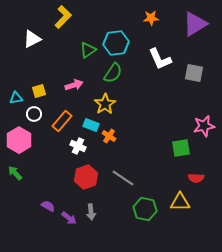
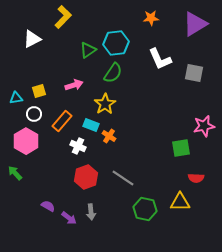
pink hexagon: moved 7 px right, 1 px down
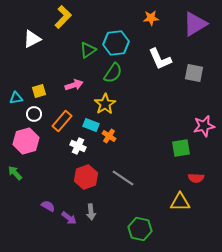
pink hexagon: rotated 15 degrees clockwise
green hexagon: moved 5 px left, 20 px down
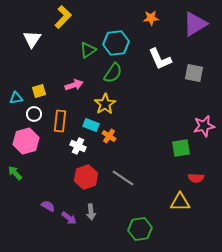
white triangle: rotated 30 degrees counterclockwise
orange rectangle: moved 2 px left; rotated 35 degrees counterclockwise
green hexagon: rotated 20 degrees counterclockwise
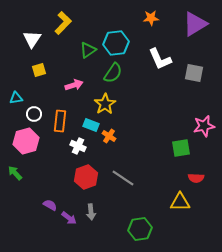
yellow L-shape: moved 6 px down
yellow square: moved 21 px up
purple semicircle: moved 2 px right, 1 px up
